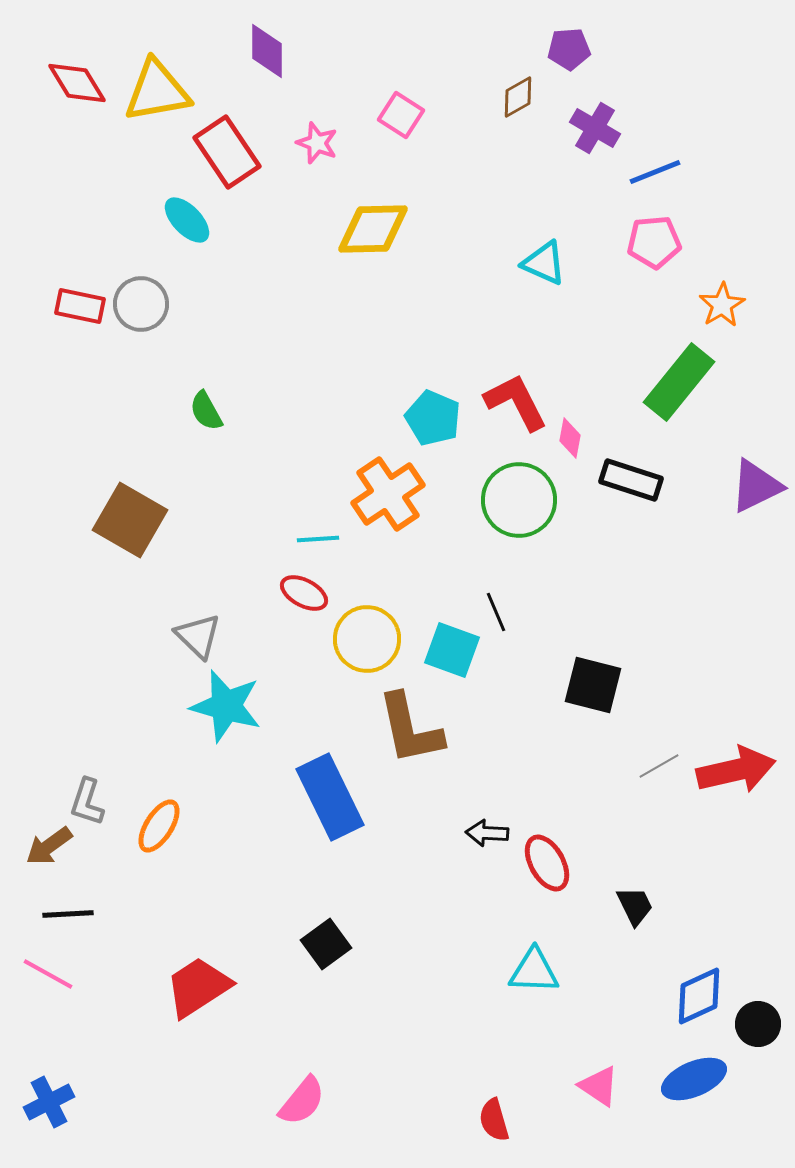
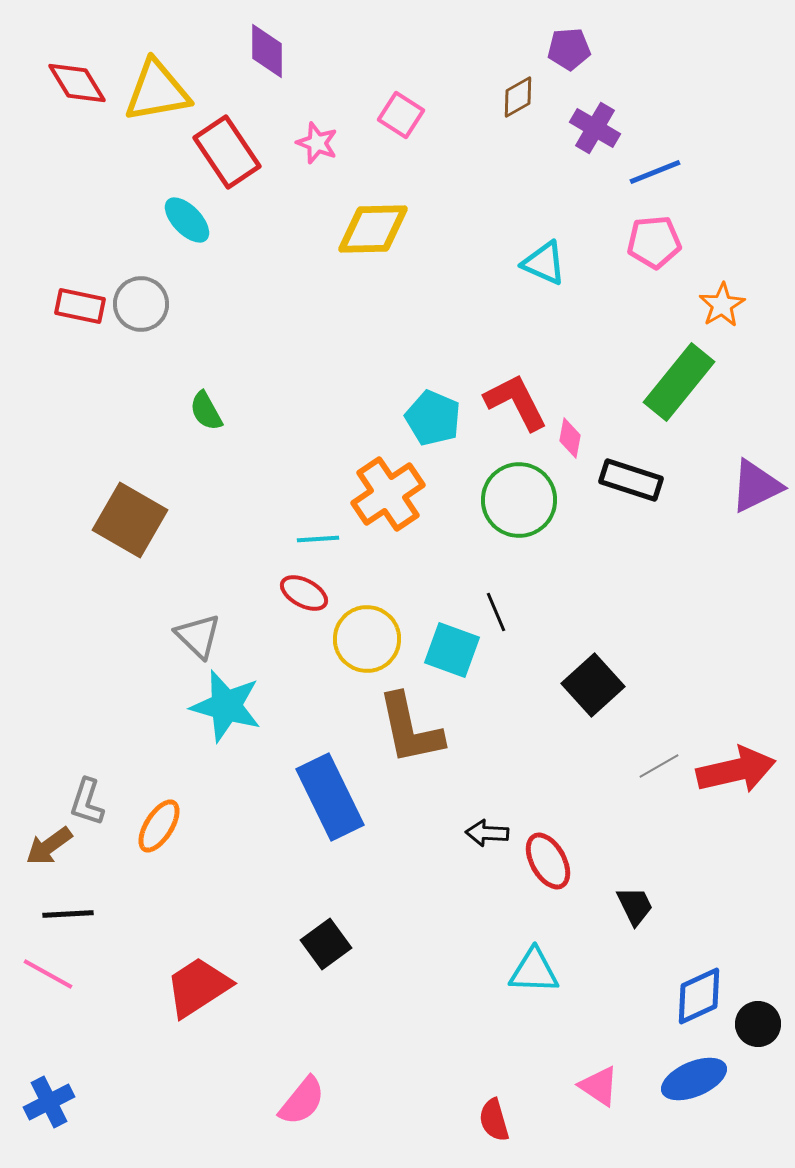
black square at (593, 685): rotated 34 degrees clockwise
red ellipse at (547, 863): moved 1 px right, 2 px up
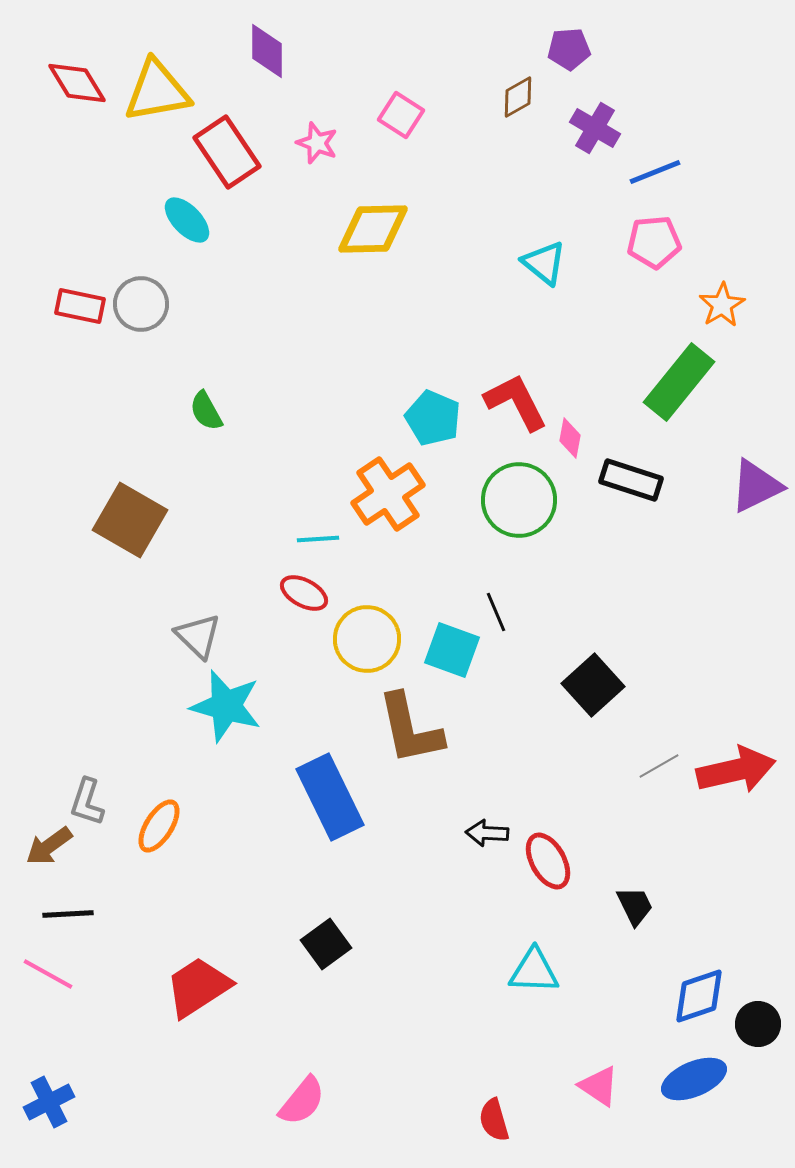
cyan triangle at (544, 263): rotated 15 degrees clockwise
blue diamond at (699, 996): rotated 6 degrees clockwise
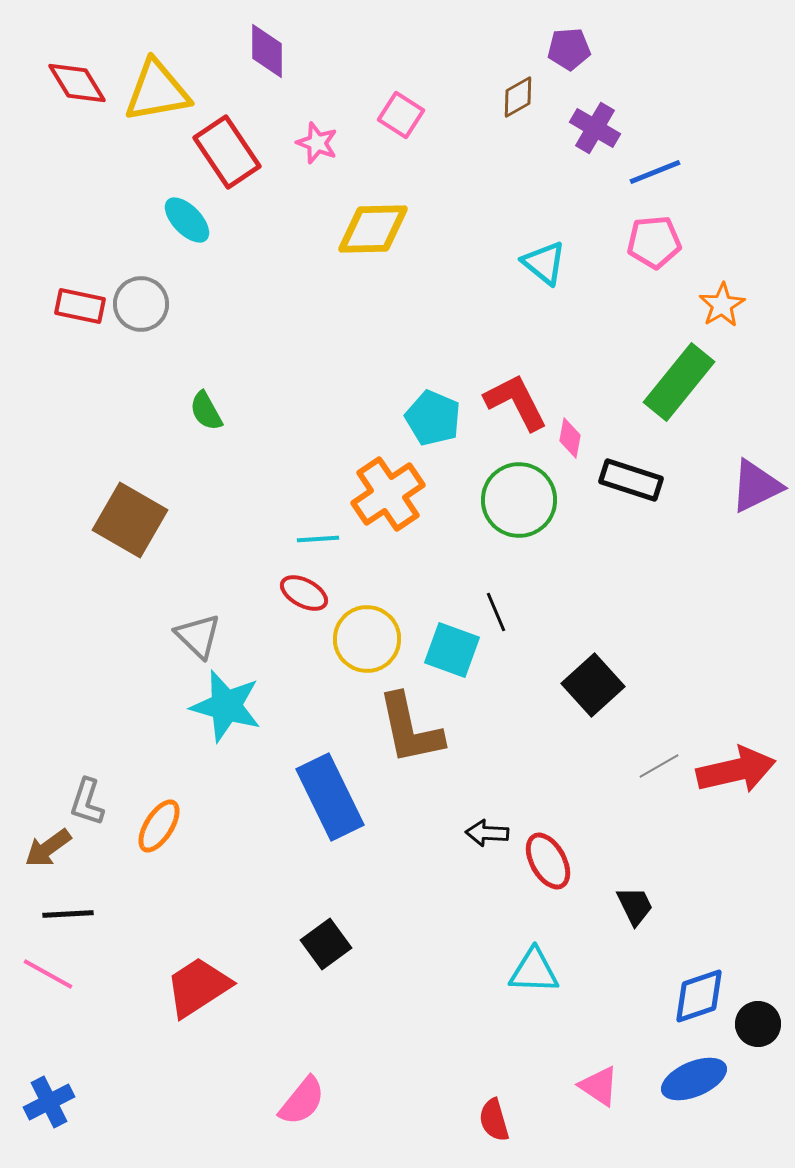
brown arrow at (49, 846): moved 1 px left, 2 px down
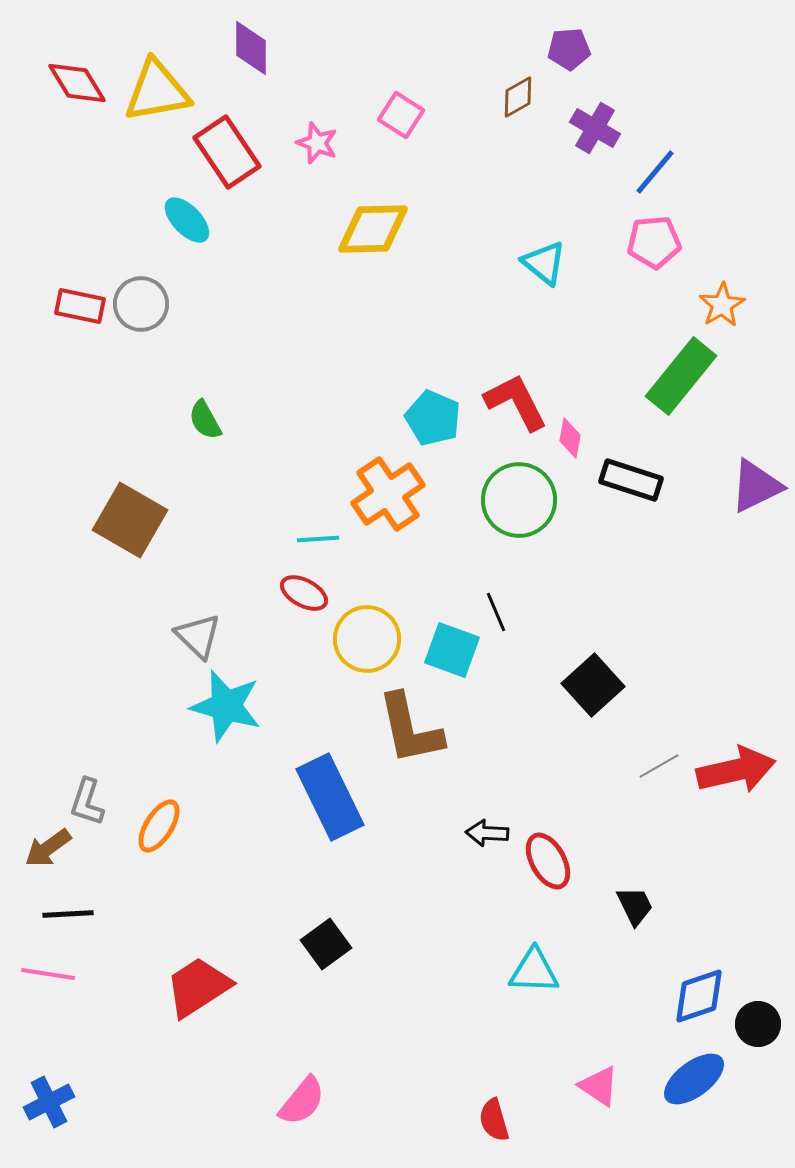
purple diamond at (267, 51): moved 16 px left, 3 px up
blue line at (655, 172): rotated 28 degrees counterclockwise
green rectangle at (679, 382): moved 2 px right, 6 px up
green semicircle at (206, 411): moved 1 px left, 9 px down
pink line at (48, 974): rotated 20 degrees counterclockwise
blue ellipse at (694, 1079): rotated 14 degrees counterclockwise
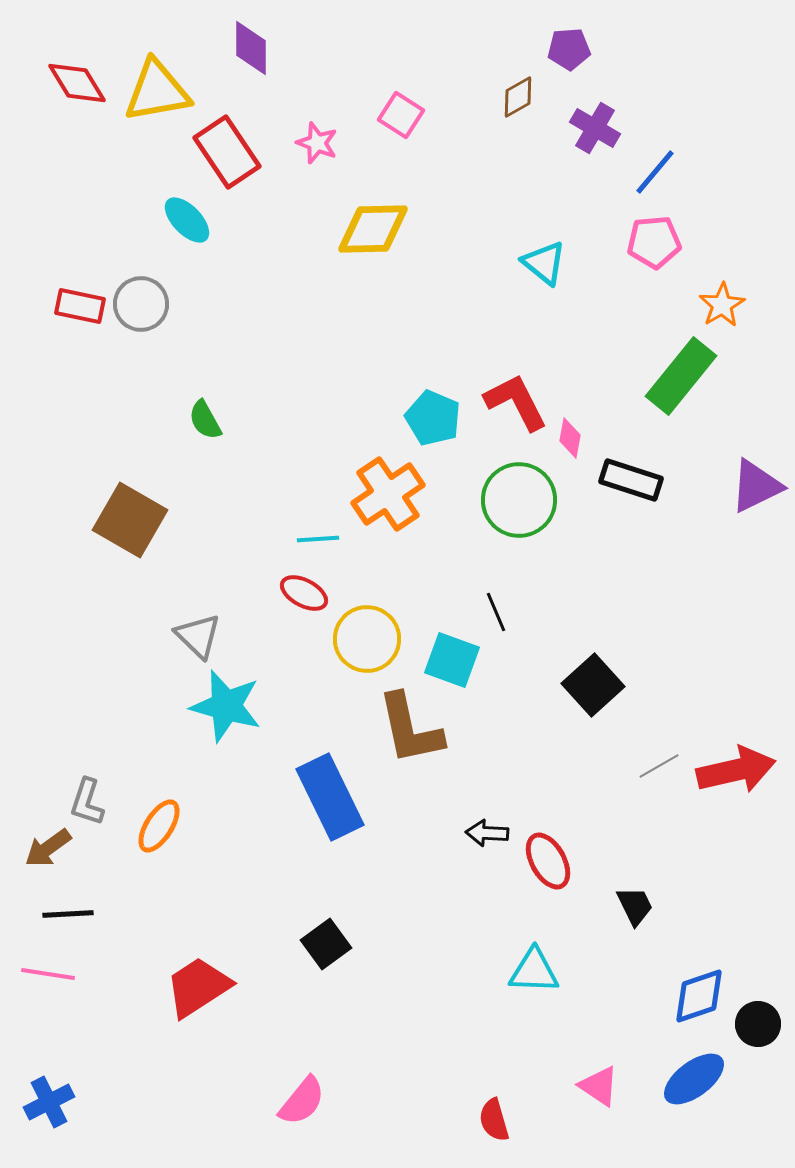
cyan square at (452, 650): moved 10 px down
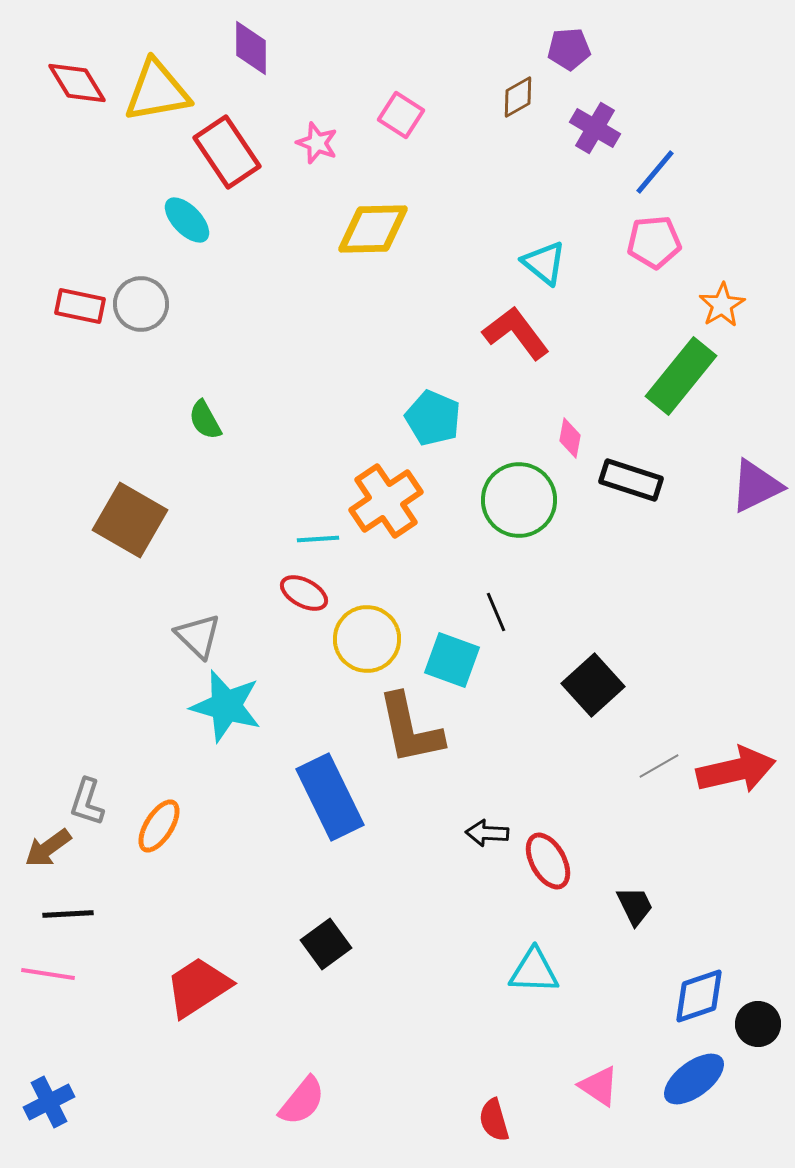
red L-shape at (516, 402): moved 69 px up; rotated 10 degrees counterclockwise
orange cross at (388, 494): moved 2 px left, 7 px down
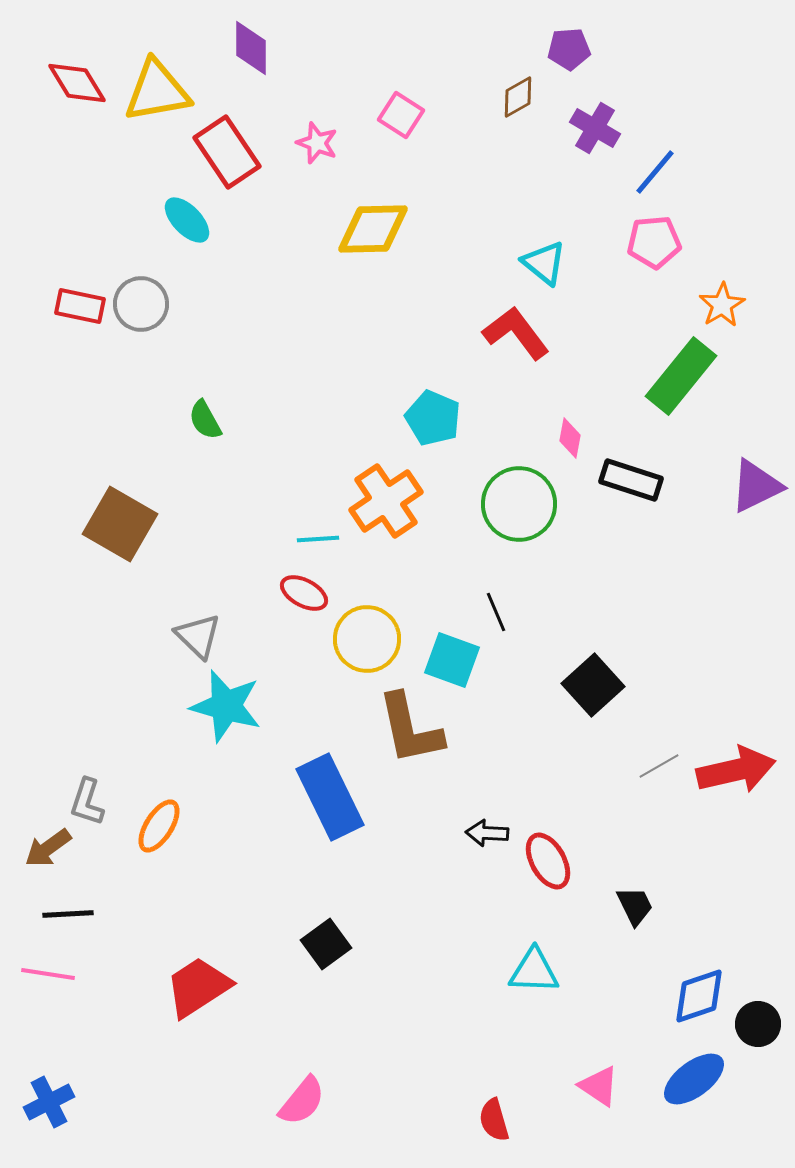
green circle at (519, 500): moved 4 px down
brown square at (130, 520): moved 10 px left, 4 px down
